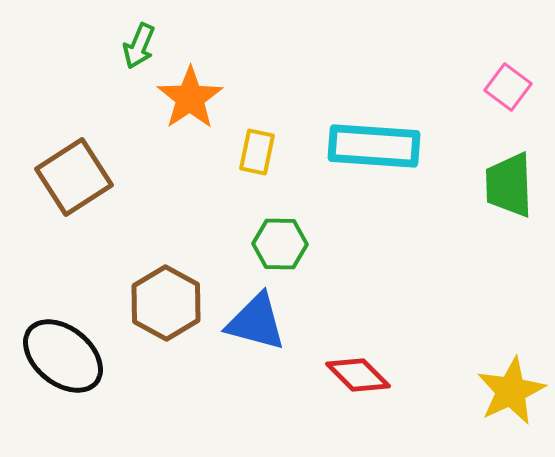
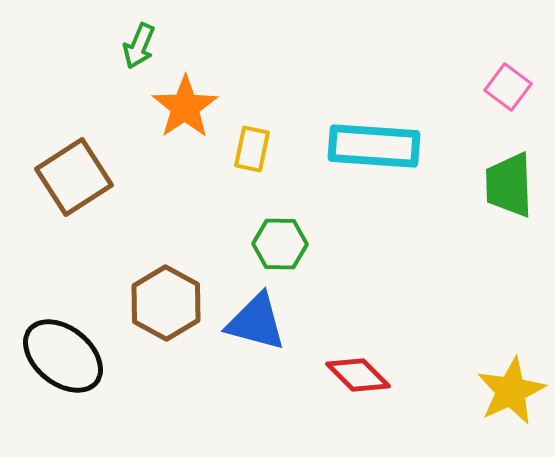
orange star: moved 5 px left, 9 px down
yellow rectangle: moved 5 px left, 3 px up
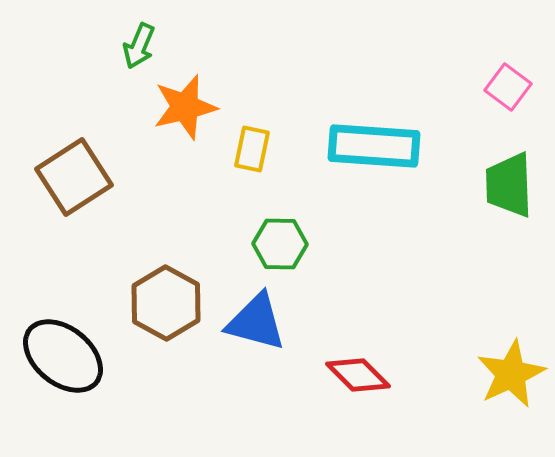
orange star: rotated 20 degrees clockwise
yellow star: moved 17 px up
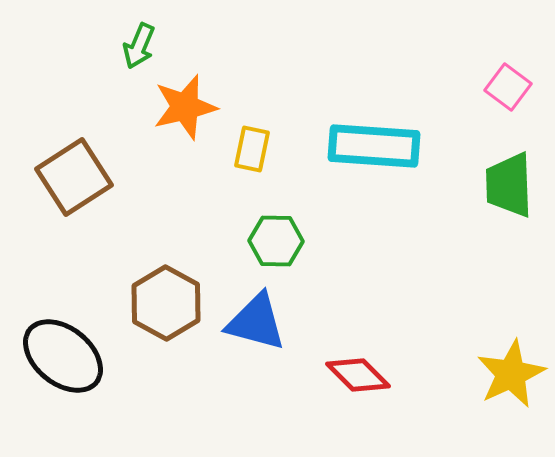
green hexagon: moved 4 px left, 3 px up
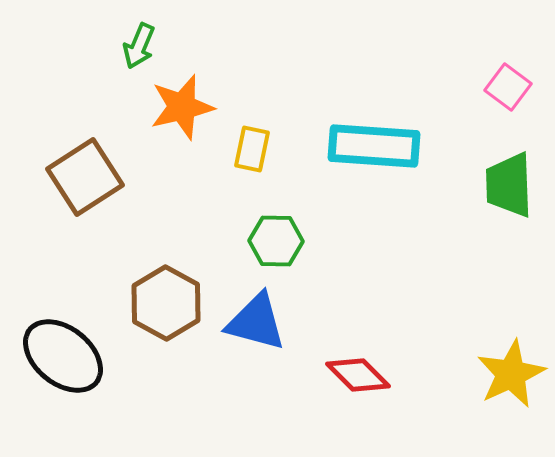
orange star: moved 3 px left
brown square: moved 11 px right
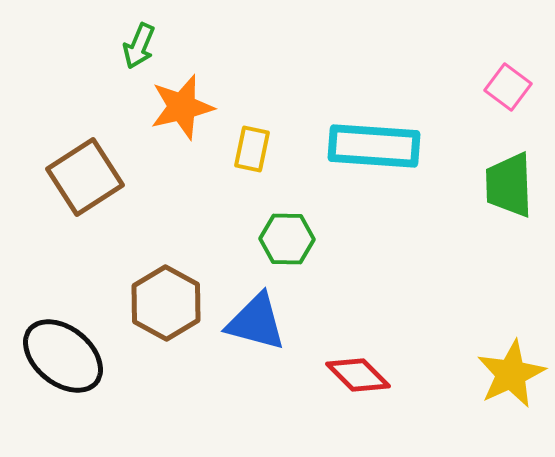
green hexagon: moved 11 px right, 2 px up
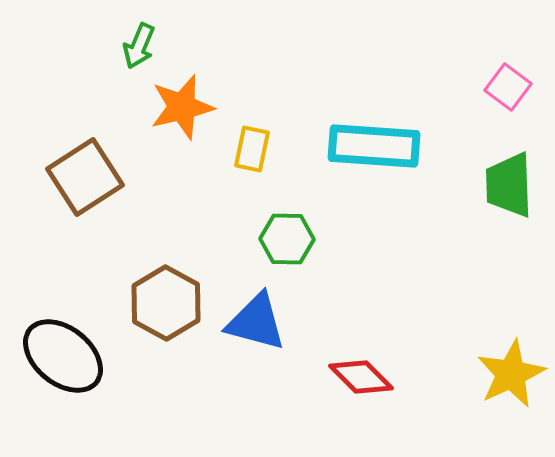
red diamond: moved 3 px right, 2 px down
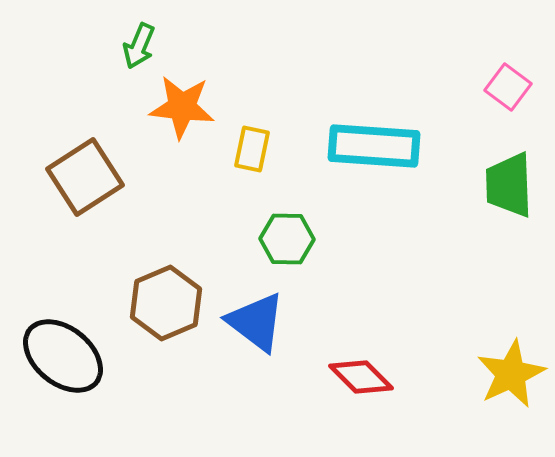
orange star: rotated 20 degrees clockwise
brown hexagon: rotated 8 degrees clockwise
blue triangle: rotated 22 degrees clockwise
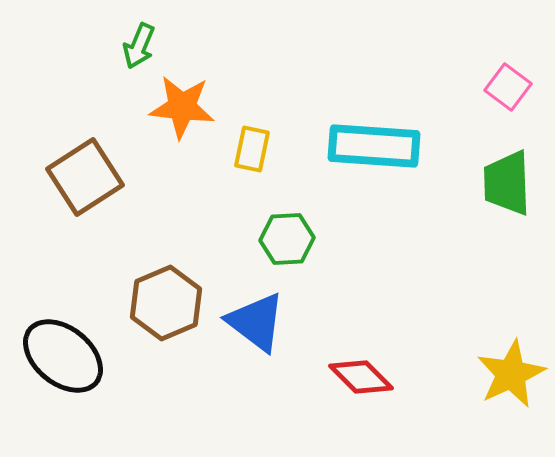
green trapezoid: moved 2 px left, 2 px up
green hexagon: rotated 4 degrees counterclockwise
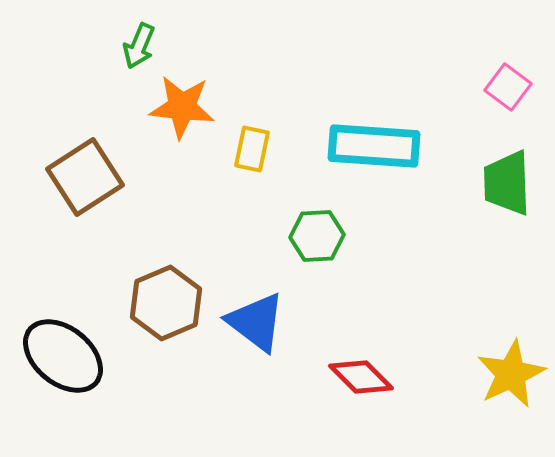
green hexagon: moved 30 px right, 3 px up
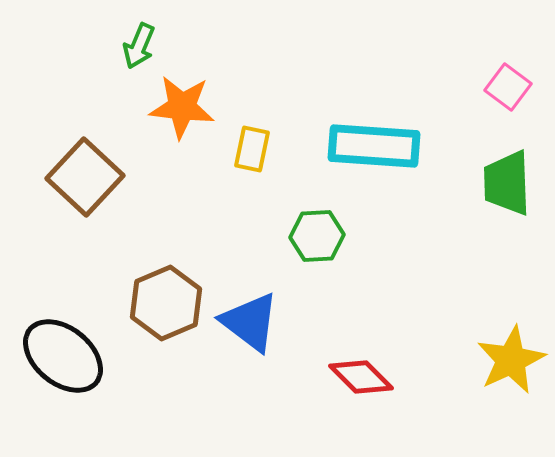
brown square: rotated 14 degrees counterclockwise
blue triangle: moved 6 px left
yellow star: moved 14 px up
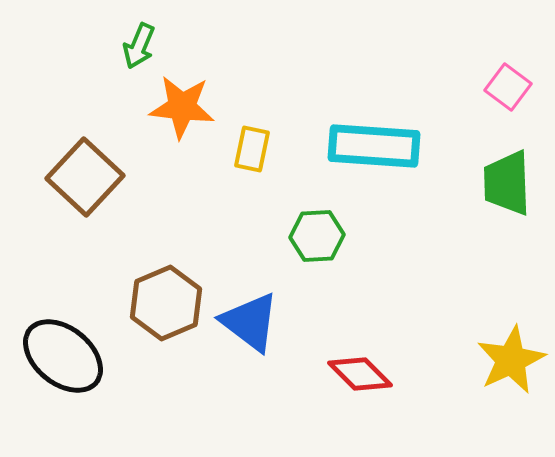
red diamond: moved 1 px left, 3 px up
